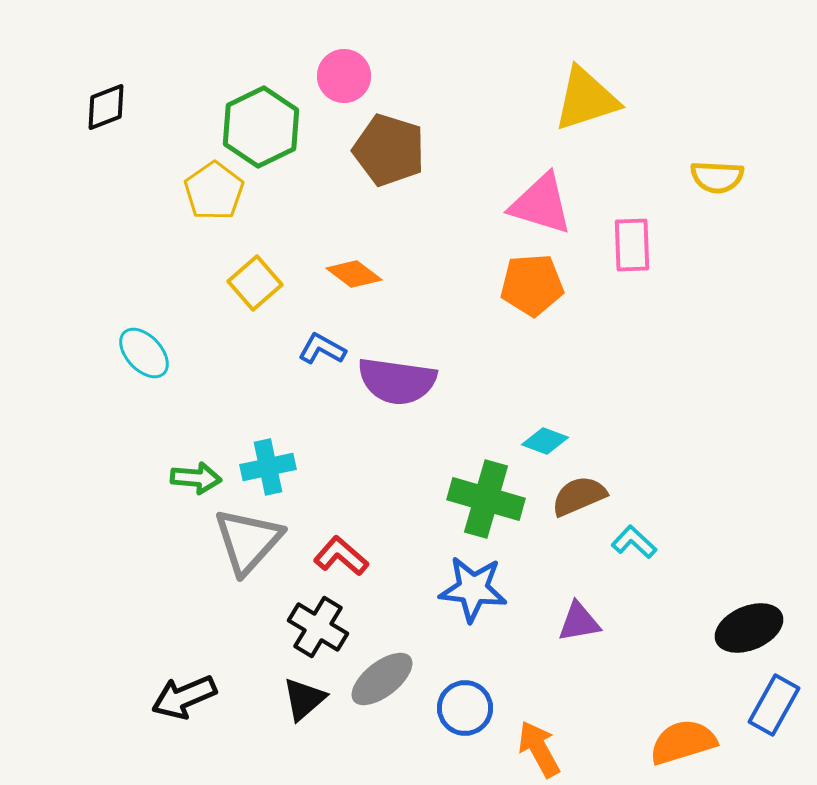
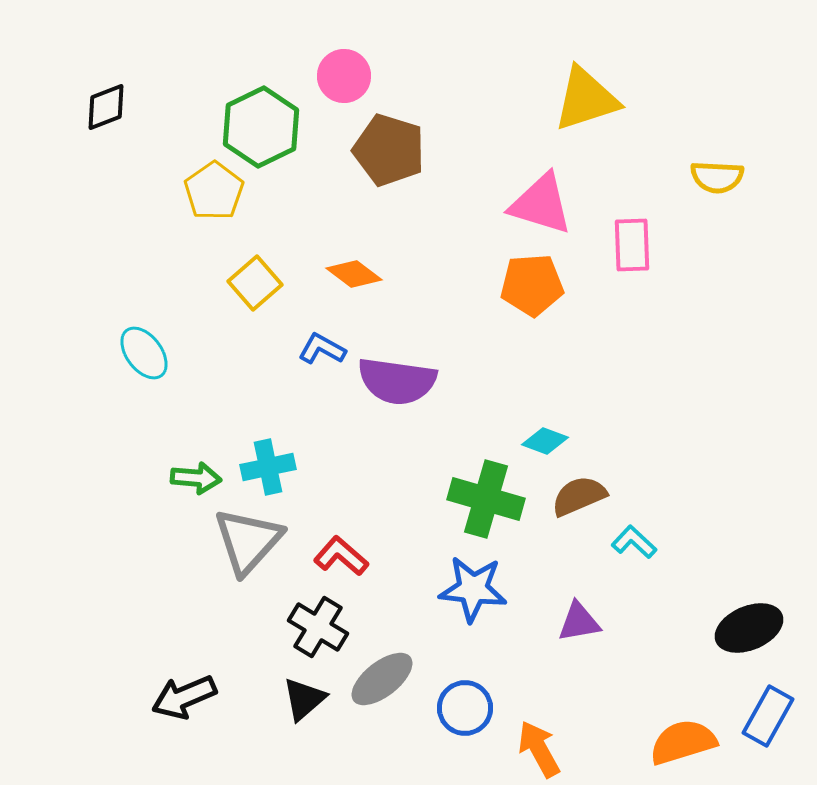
cyan ellipse: rotated 6 degrees clockwise
blue rectangle: moved 6 px left, 11 px down
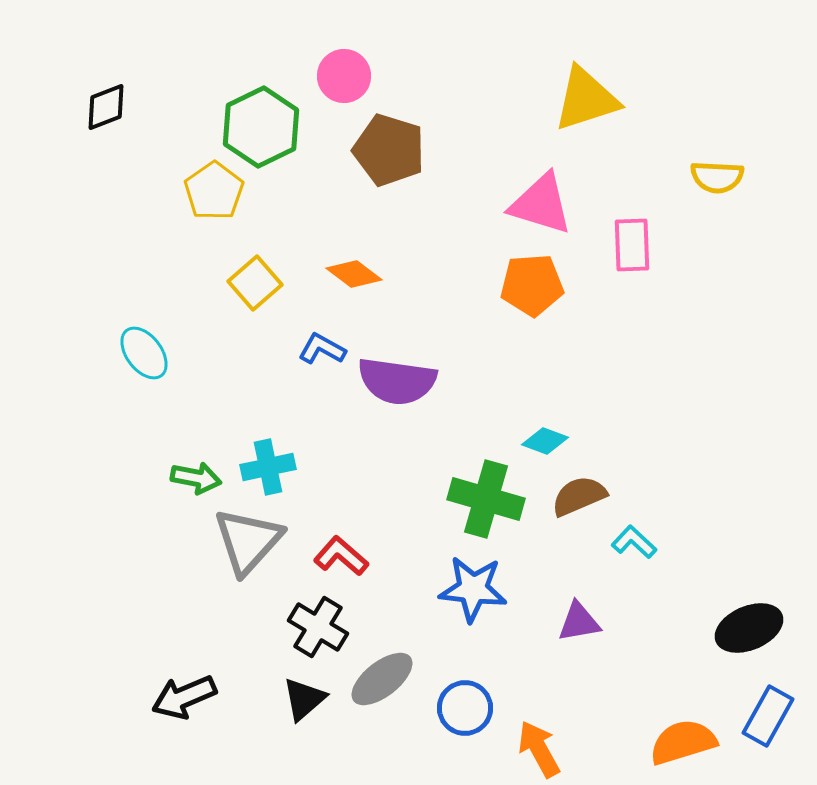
green arrow: rotated 6 degrees clockwise
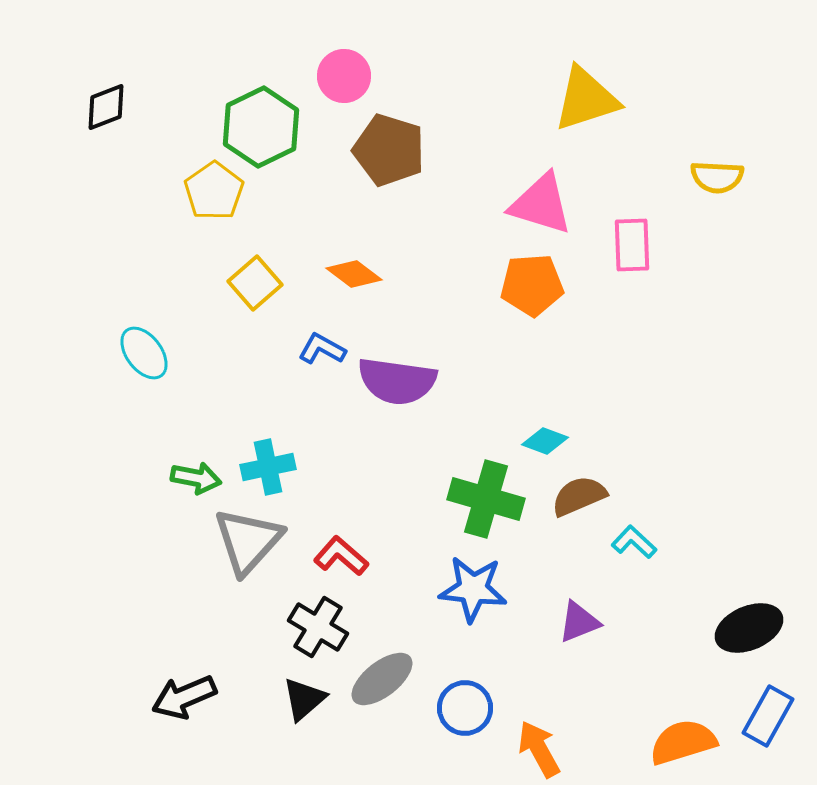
purple triangle: rotated 12 degrees counterclockwise
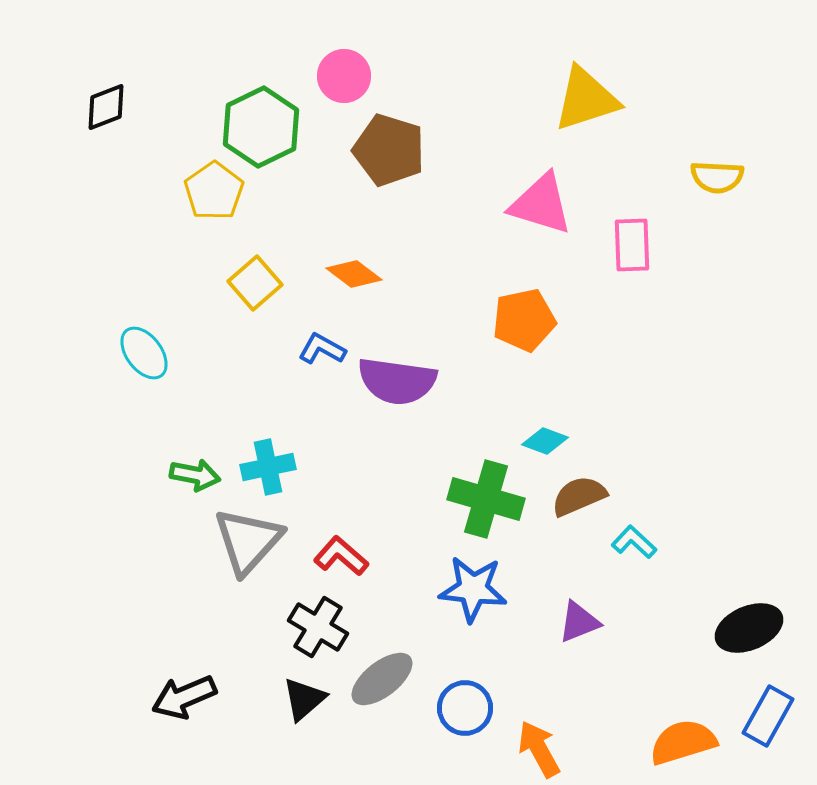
orange pentagon: moved 8 px left, 35 px down; rotated 8 degrees counterclockwise
green arrow: moved 1 px left, 3 px up
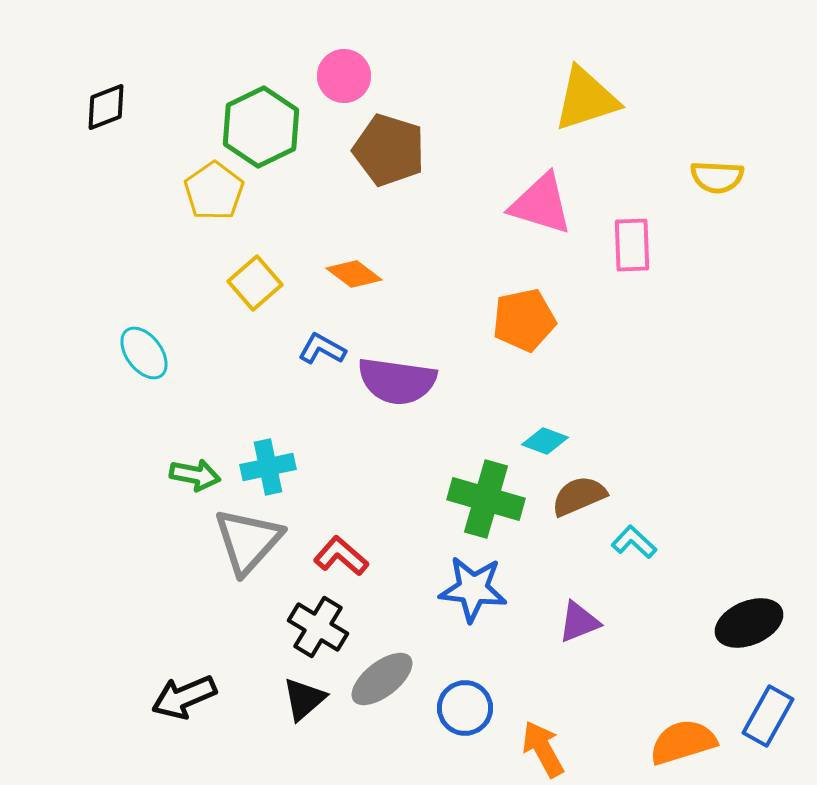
black ellipse: moved 5 px up
orange arrow: moved 4 px right
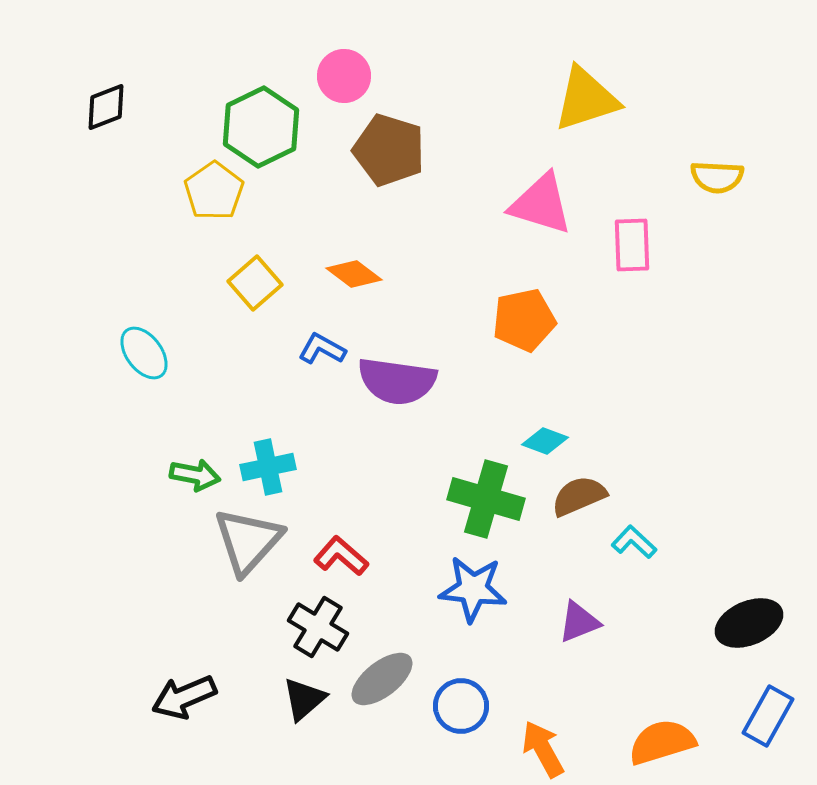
blue circle: moved 4 px left, 2 px up
orange semicircle: moved 21 px left
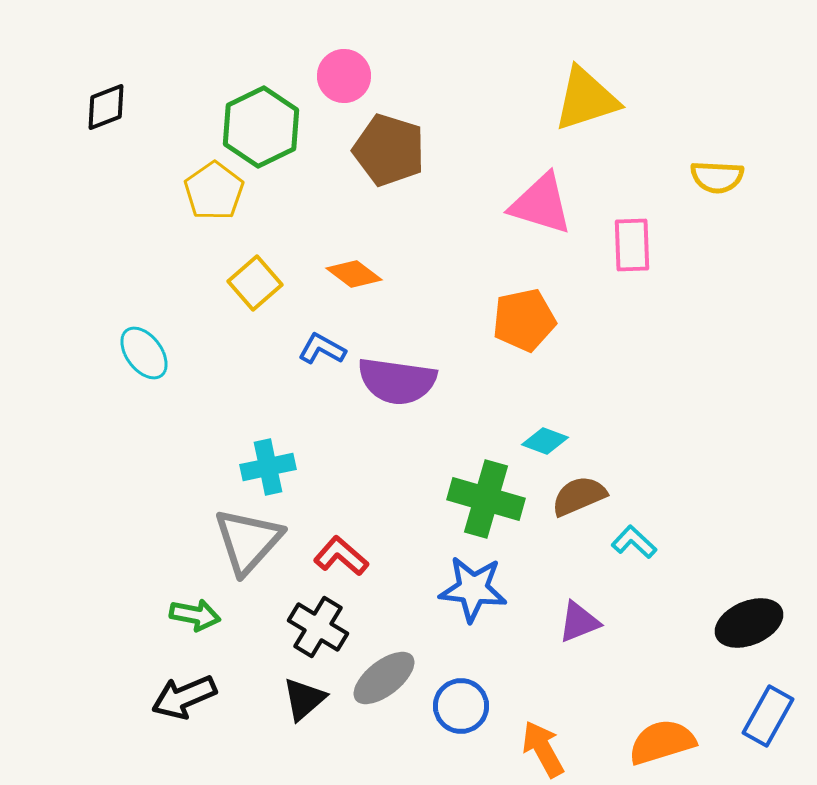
green arrow: moved 140 px down
gray ellipse: moved 2 px right, 1 px up
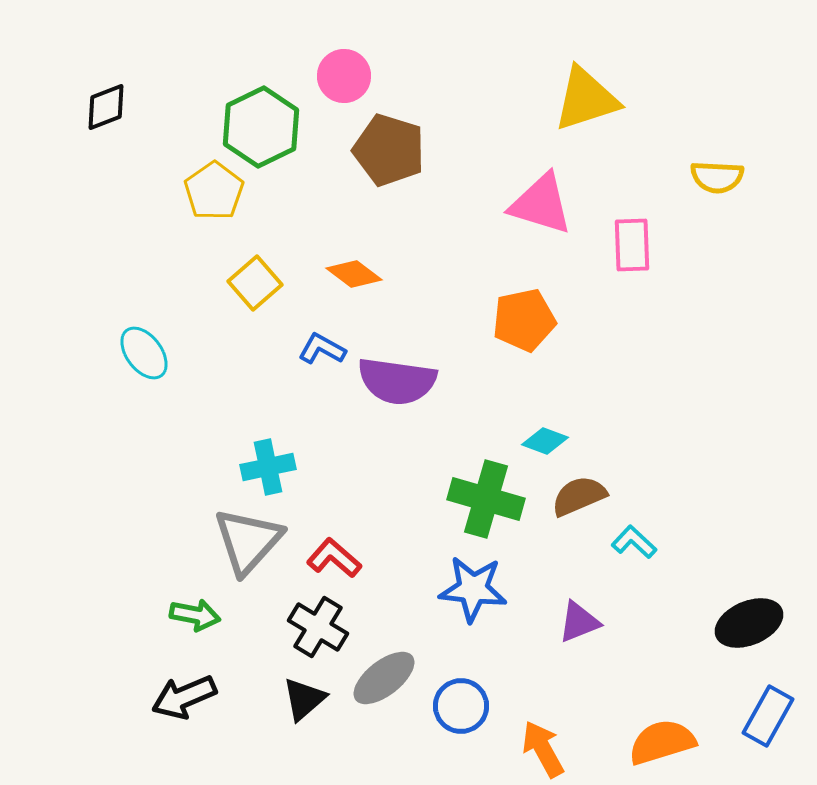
red L-shape: moved 7 px left, 2 px down
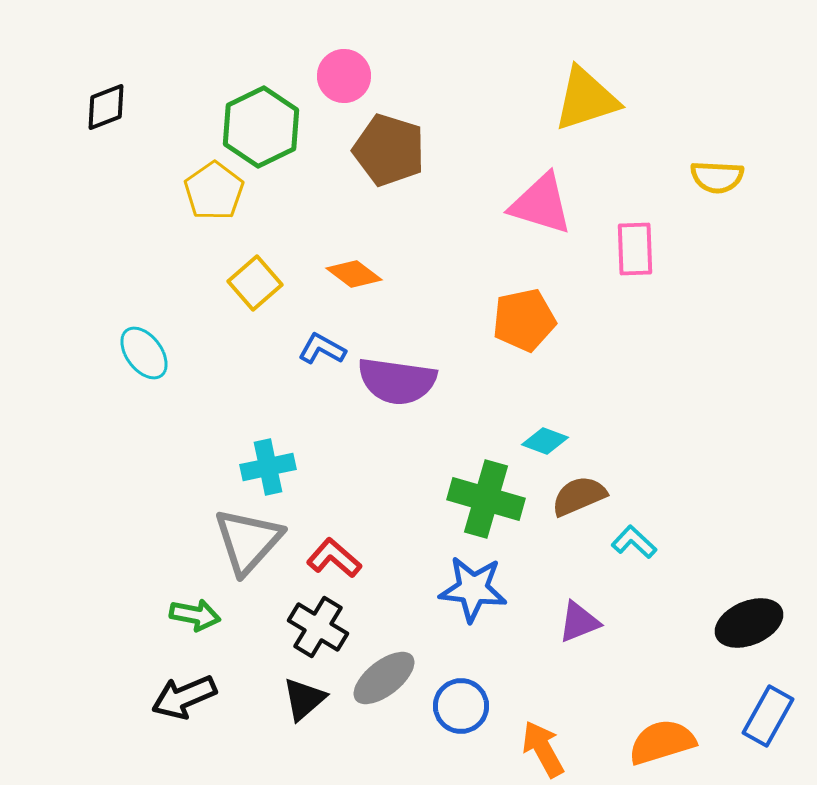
pink rectangle: moved 3 px right, 4 px down
